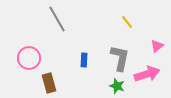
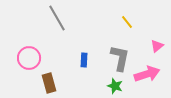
gray line: moved 1 px up
green star: moved 2 px left
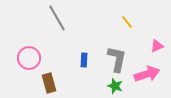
pink triangle: rotated 16 degrees clockwise
gray L-shape: moved 3 px left, 1 px down
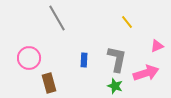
pink arrow: moved 1 px left, 1 px up
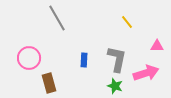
pink triangle: rotated 24 degrees clockwise
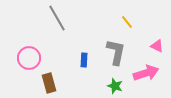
pink triangle: rotated 24 degrees clockwise
gray L-shape: moved 1 px left, 7 px up
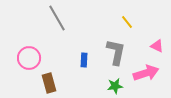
green star: rotated 28 degrees counterclockwise
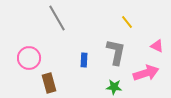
green star: moved 1 px left, 1 px down; rotated 14 degrees clockwise
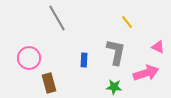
pink triangle: moved 1 px right, 1 px down
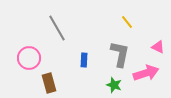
gray line: moved 10 px down
gray L-shape: moved 4 px right, 2 px down
green star: moved 2 px up; rotated 14 degrees clockwise
